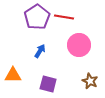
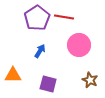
purple pentagon: moved 1 px down
brown star: moved 1 px up
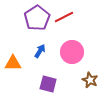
red line: rotated 36 degrees counterclockwise
pink circle: moved 7 px left, 7 px down
orange triangle: moved 12 px up
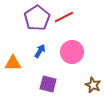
brown star: moved 3 px right, 5 px down
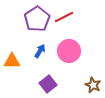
purple pentagon: moved 1 px down
pink circle: moved 3 px left, 1 px up
orange triangle: moved 1 px left, 2 px up
purple square: rotated 36 degrees clockwise
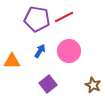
purple pentagon: rotated 30 degrees counterclockwise
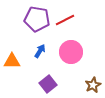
red line: moved 1 px right, 3 px down
pink circle: moved 2 px right, 1 px down
brown star: rotated 21 degrees clockwise
